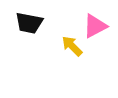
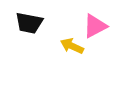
yellow arrow: rotated 20 degrees counterclockwise
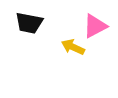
yellow arrow: moved 1 px right, 1 px down
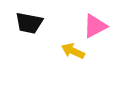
yellow arrow: moved 4 px down
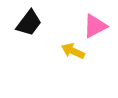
black trapezoid: rotated 64 degrees counterclockwise
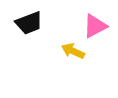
black trapezoid: rotated 32 degrees clockwise
